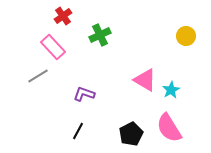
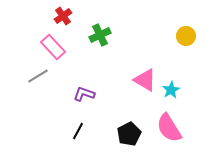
black pentagon: moved 2 px left
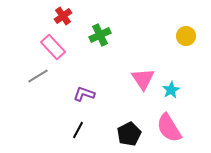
pink triangle: moved 2 px left, 1 px up; rotated 25 degrees clockwise
black line: moved 1 px up
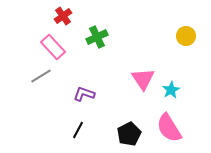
green cross: moved 3 px left, 2 px down
gray line: moved 3 px right
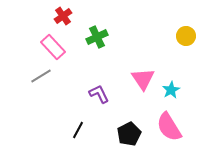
purple L-shape: moved 15 px right; rotated 45 degrees clockwise
pink semicircle: moved 1 px up
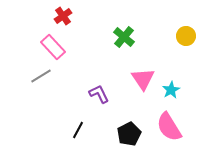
green cross: moved 27 px right; rotated 25 degrees counterclockwise
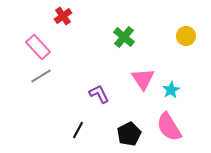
pink rectangle: moved 15 px left
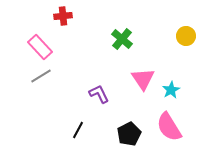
red cross: rotated 30 degrees clockwise
green cross: moved 2 px left, 2 px down
pink rectangle: moved 2 px right
